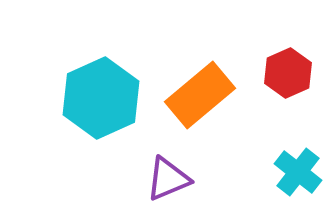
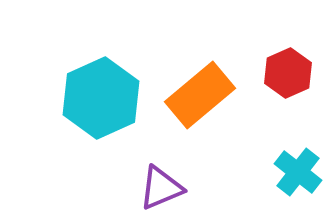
purple triangle: moved 7 px left, 9 px down
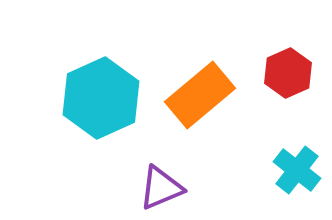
cyan cross: moved 1 px left, 2 px up
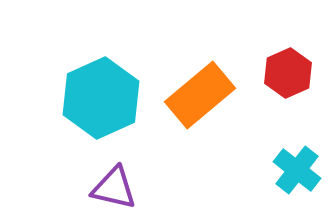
purple triangle: moved 47 px left; rotated 36 degrees clockwise
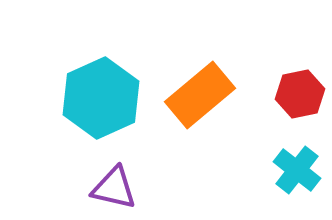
red hexagon: moved 12 px right, 21 px down; rotated 12 degrees clockwise
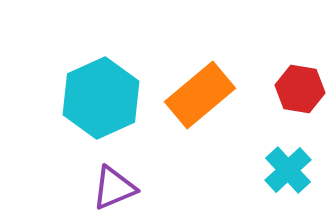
red hexagon: moved 5 px up; rotated 21 degrees clockwise
cyan cross: moved 9 px left; rotated 9 degrees clockwise
purple triangle: rotated 36 degrees counterclockwise
